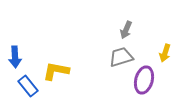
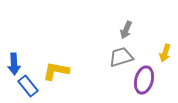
blue arrow: moved 1 px left, 7 px down
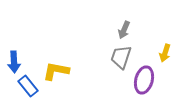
gray arrow: moved 2 px left
gray trapezoid: rotated 55 degrees counterclockwise
blue arrow: moved 2 px up
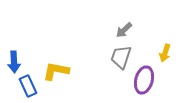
gray arrow: rotated 24 degrees clockwise
blue rectangle: rotated 15 degrees clockwise
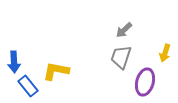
purple ellipse: moved 1 px right, 2 px down
blue rectangle: rotated 15 degrees counterclockwise
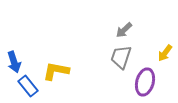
yellow arrow: rotated 18 degrees clockwise
blue arrow: rotated 15 degrees counterclockwise
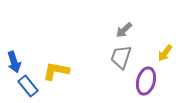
purple ellipse: moved 1 px right, 1 px up
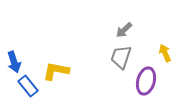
yellow arrow: rotated 120 degrees clockwise
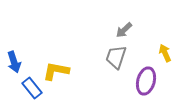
gray trapezoid: moved 5 px left
blue rectangle: moved 4 px right, 2 px down
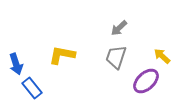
gray arrow: moved 5 px left, 2 px up
yellow arrow: moved 3 px left, 3 px down; rotated 24 degrees counterclockwise
blue arrow: moved 2 px right, 2 px down
yellow L-shape: moved 6 px right, 16 px up
purple ellipse: rotated 32 degrees clockwise
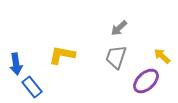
blue arrow: rotated 10 degrees clockwise
blue rectangle: moved 1 px up
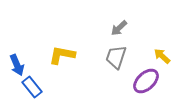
blue arrow: moved 1 px right, 1 px down; rotated 15 degrees counterclockwise
